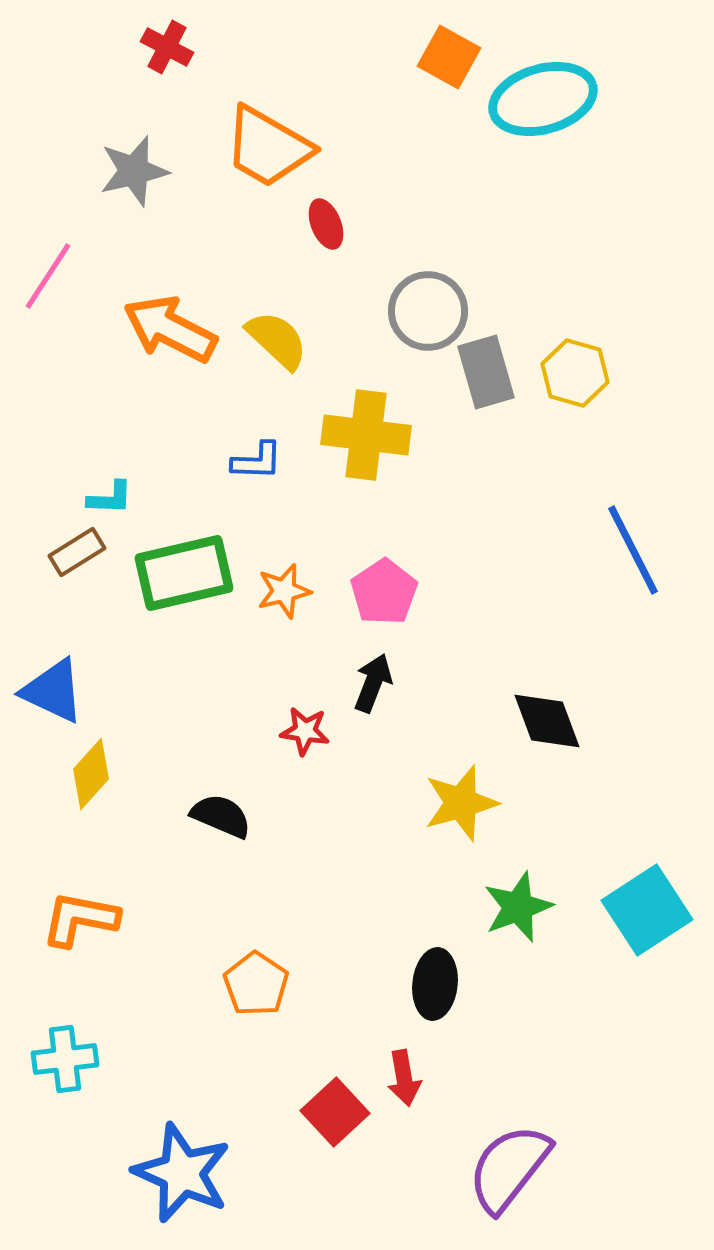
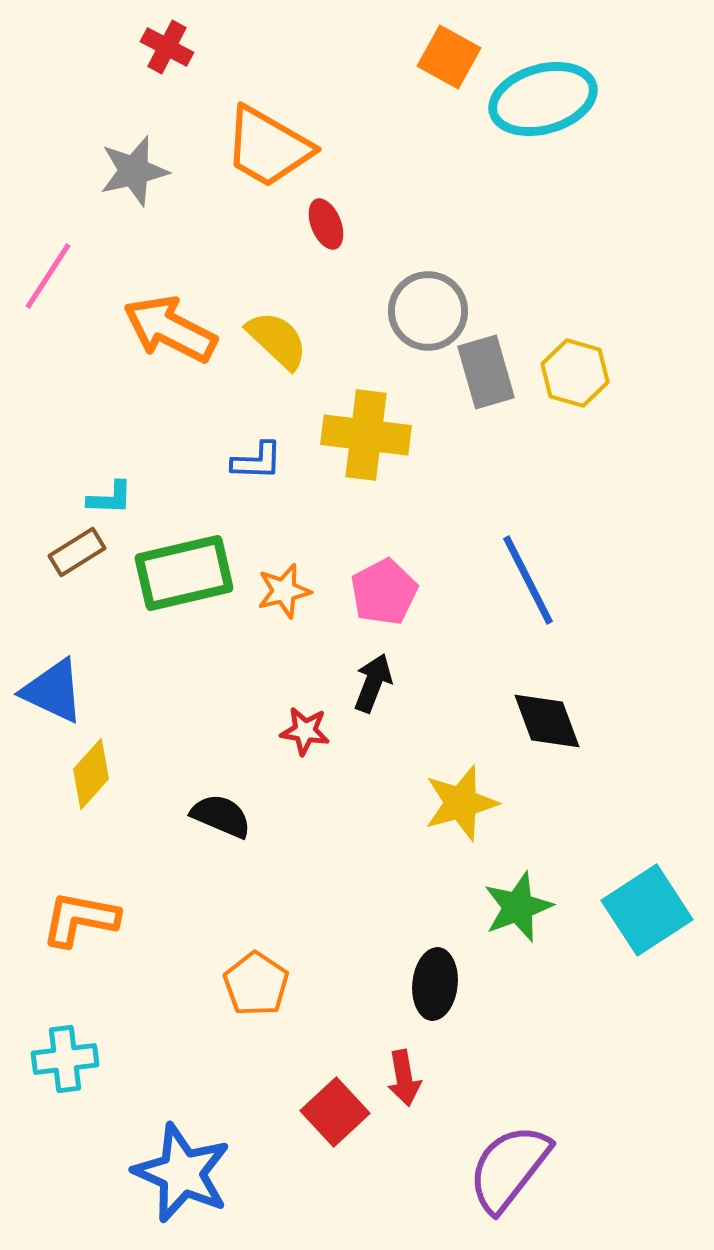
blue line: moved 105 px left, 30 px down
pink pentagon: rotated 6 degrees clockwise
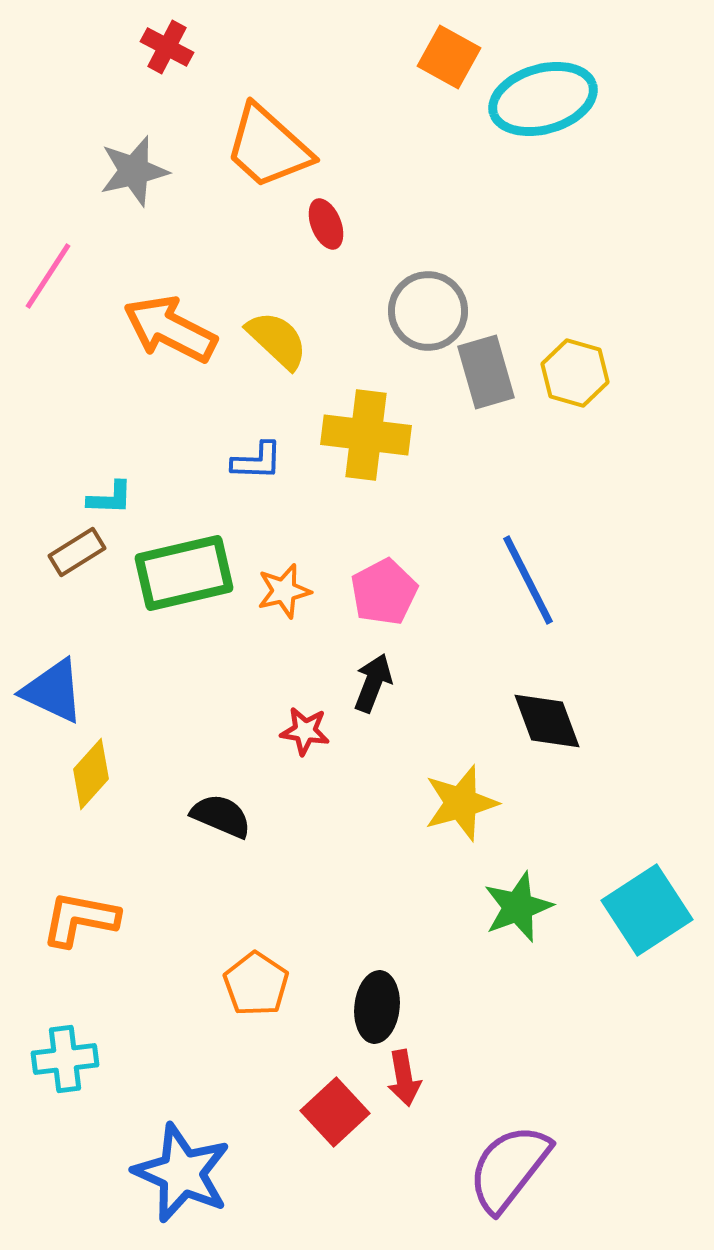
orange trapezoid: rotated 12 degrees clockwise
black ellipse: moved 58 px left, 23 px down
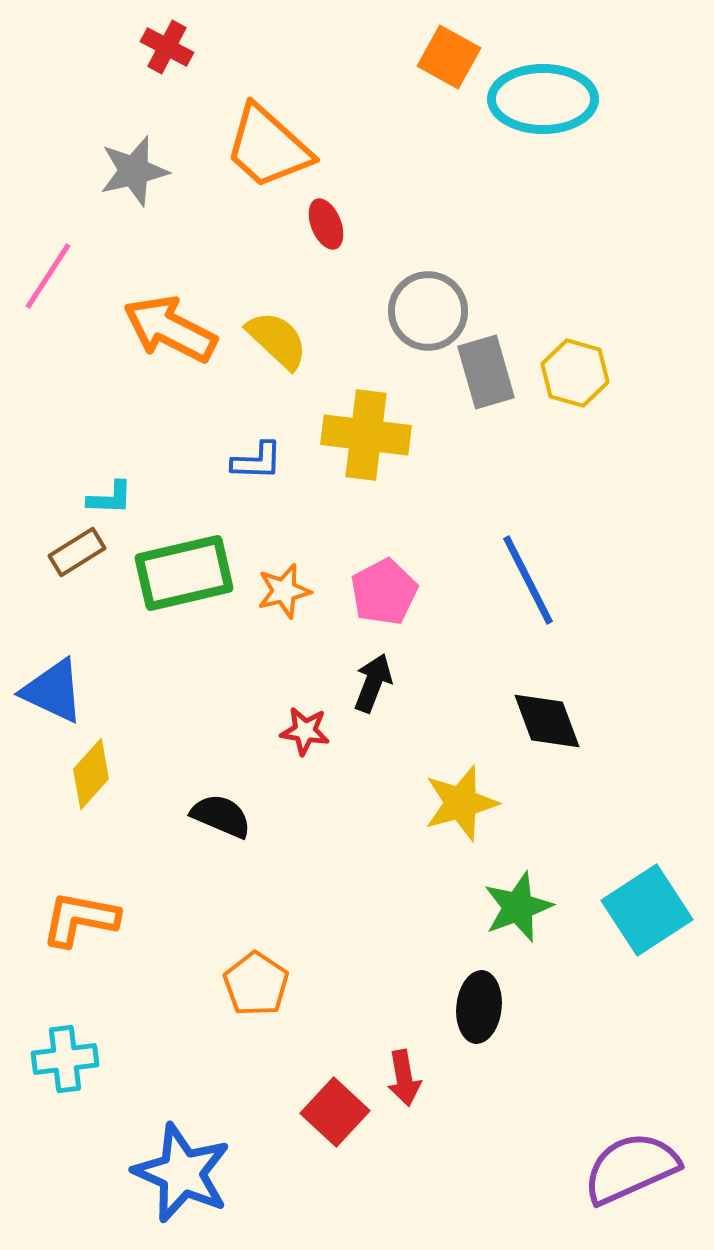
cyan ellipse: rotated 16 degrees clockwise
black ellipse: moved 102 px right
red square: rotated 4 degrees counterclockwise
purple semicircle: moved 122 px right; rotated 28 degrees clockwise
